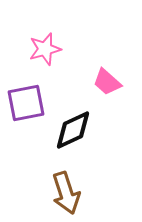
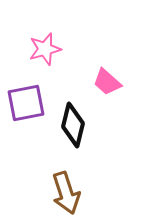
black diamond: moved 5 px up; rotated 51 degrees counterclockwise
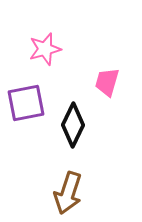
pink trapezoid: rotated 64 degrees clockwise
black diamond: rotated 12 degrees clockwise
brown arrow: moved 2 px right; rotated 36 degrees clockwise
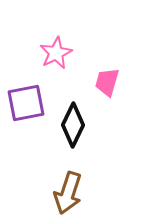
pink star: moved 11 px right, 4 px down; rotated 12 degrees counterclockwise
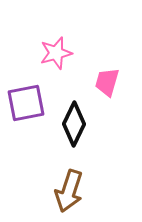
pink star: rotated 12 degrees clockwise
black diamond: moved 1 px right, 1 px up
brown arrow: moved 1 px right, 2 px up
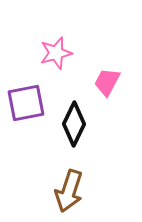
pink trapezoid: rotated 12 degrees clockwise
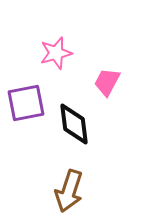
black diamond: rotated 33 degrees counterclockwise
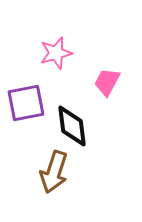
black diamond: moved 2 px left, 2 px down
brown arrow: moved 15 px left, 19 px up
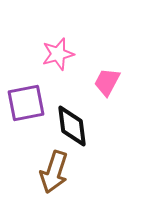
pink star: moved 2 px right, 1 px down
